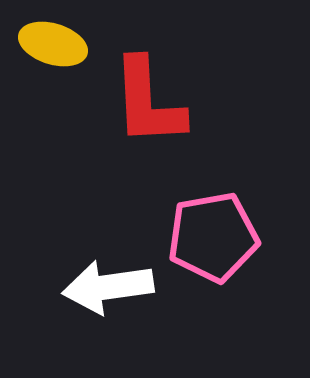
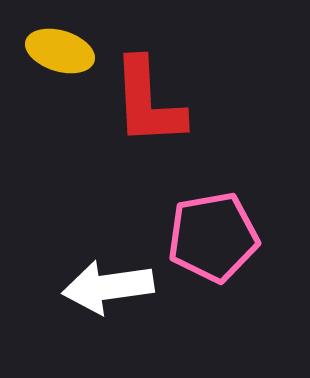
yellow ellipse: moved 7 px right, 7 px down
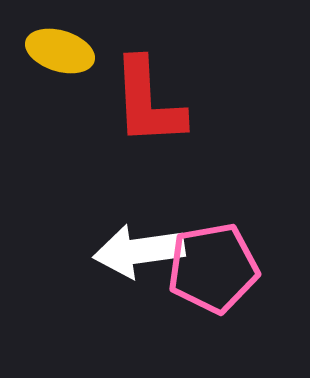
pink pentagon: moved 31 px down
white arrow: moved 31 px right, 36 px up
